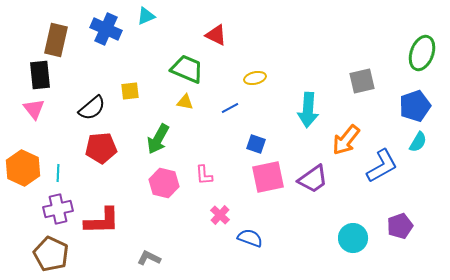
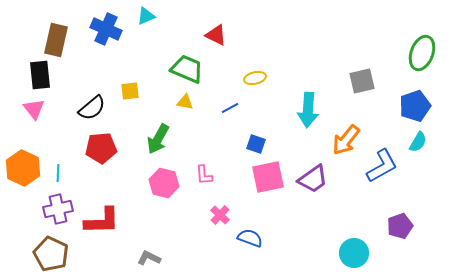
cyan circle: moved 1 px right, 15 px down
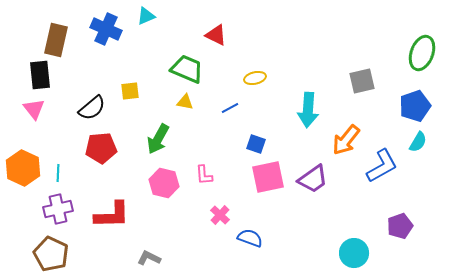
red L-shape: moved 10 px right, 6 px up
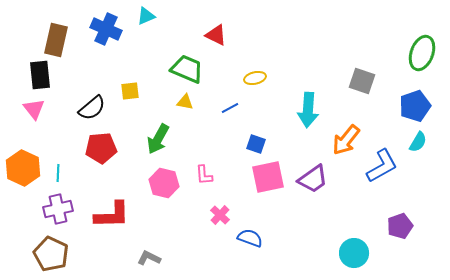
gray square: rotated 32 degrees clockwise
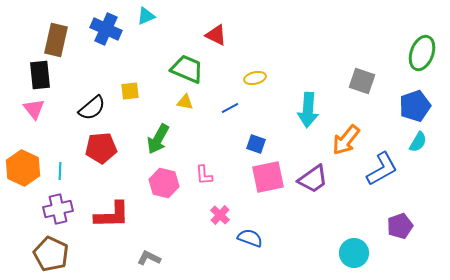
blue L-shape: moved 3 px down
cyan line: moved 2 px right, 2 px up
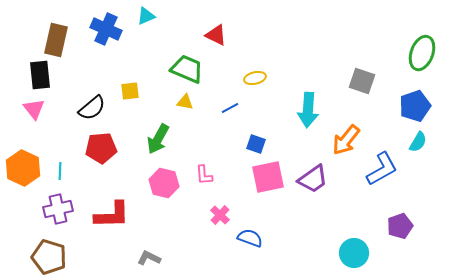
brown pentagon: moved 2 px left, 3 px down; rotated 8 degrees counterclockwise
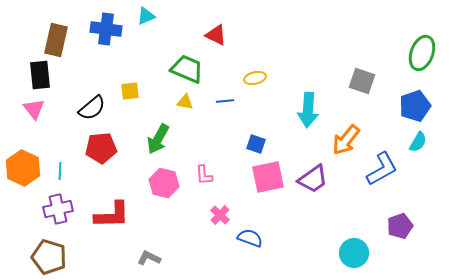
blue cross: rotated 16 degrees counterclockwise
blue line: moved 5 px left, 7 px up; rotated 24 degrees clockwise
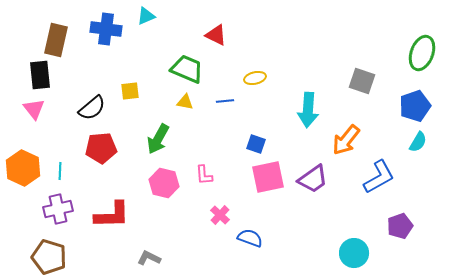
blue L-shape: moved 3 px left, 8 px down
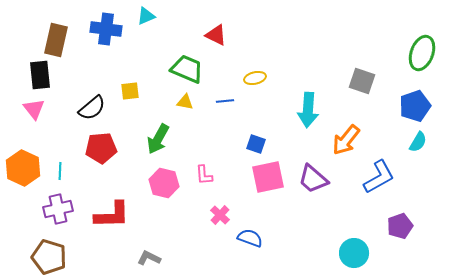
purple trapezoid: rotated 76 degrees clockwise
